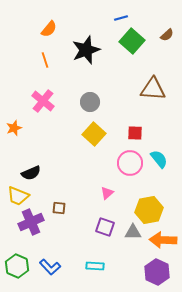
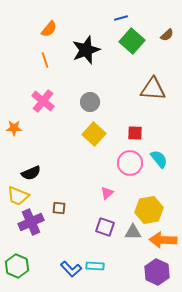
orange star: rotated 21 degrees clockwise
blue L-shape: moved 21 px right, 2 px down
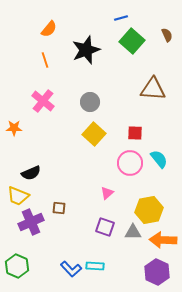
brown semicircle: rotated 72 degrees counterclockwise
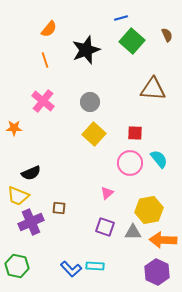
green hexagon: rotated 10 degrees counterclockwise
